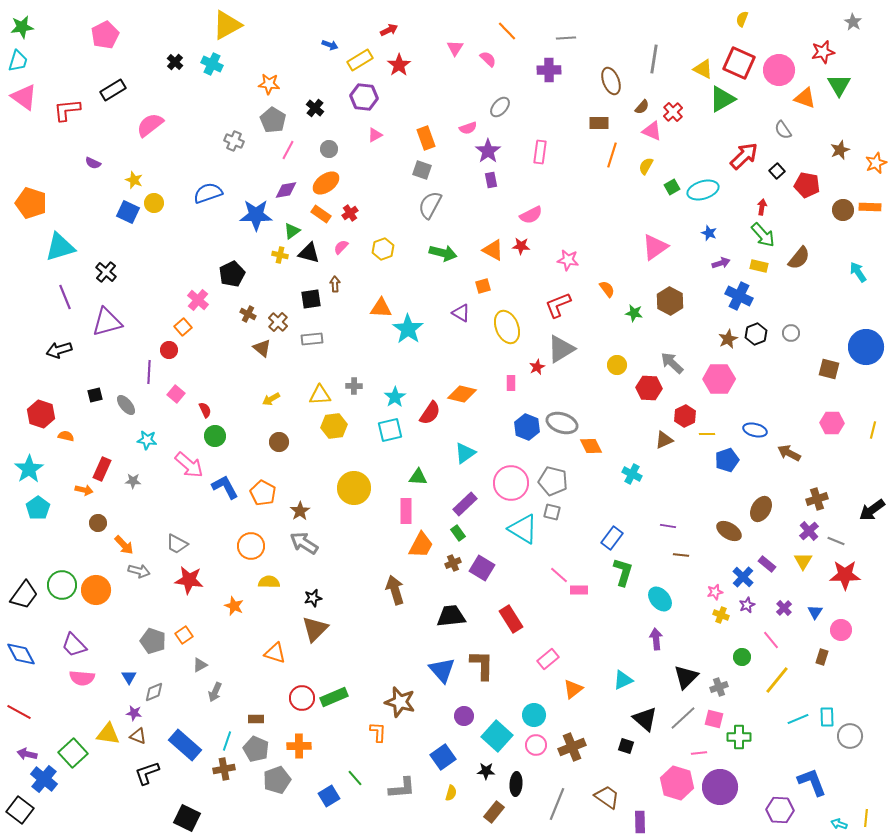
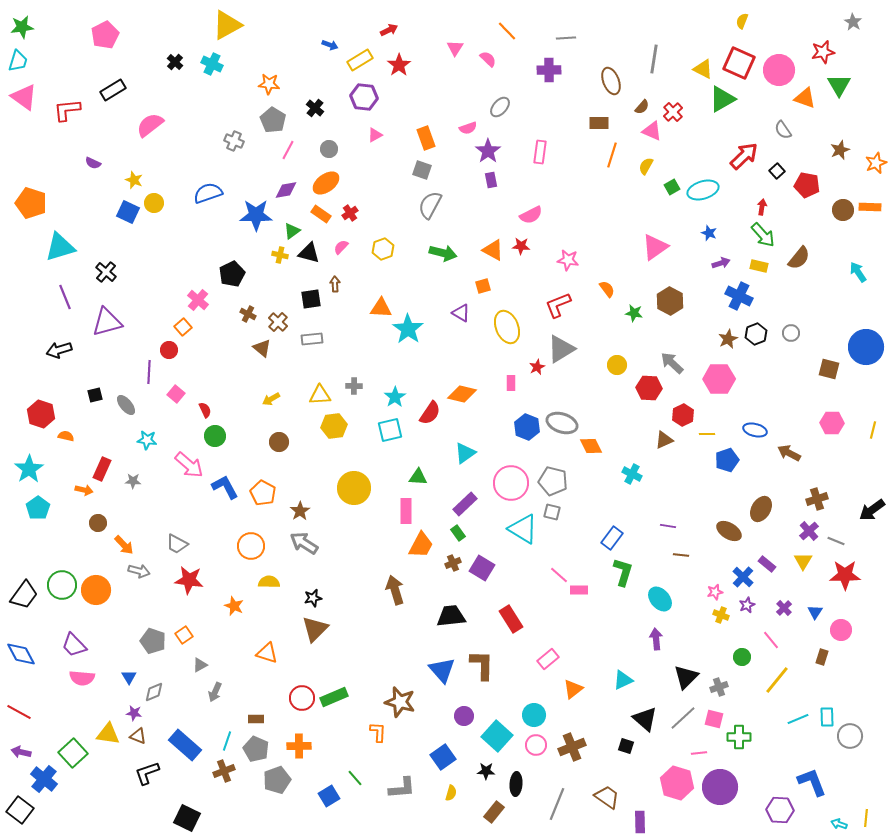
yellow semicircle at (742, 19): moved 2 px down
red hexagon at (685, 416): moved 2 px left, 1 px up
orange triangle at (275, 653): moved 8 px left
purple arrow at (27, 754): moved 6 px left, 2 px up
brown cross at (224, 769): moved 2 px down; rotated 10 degrees counterclockwise
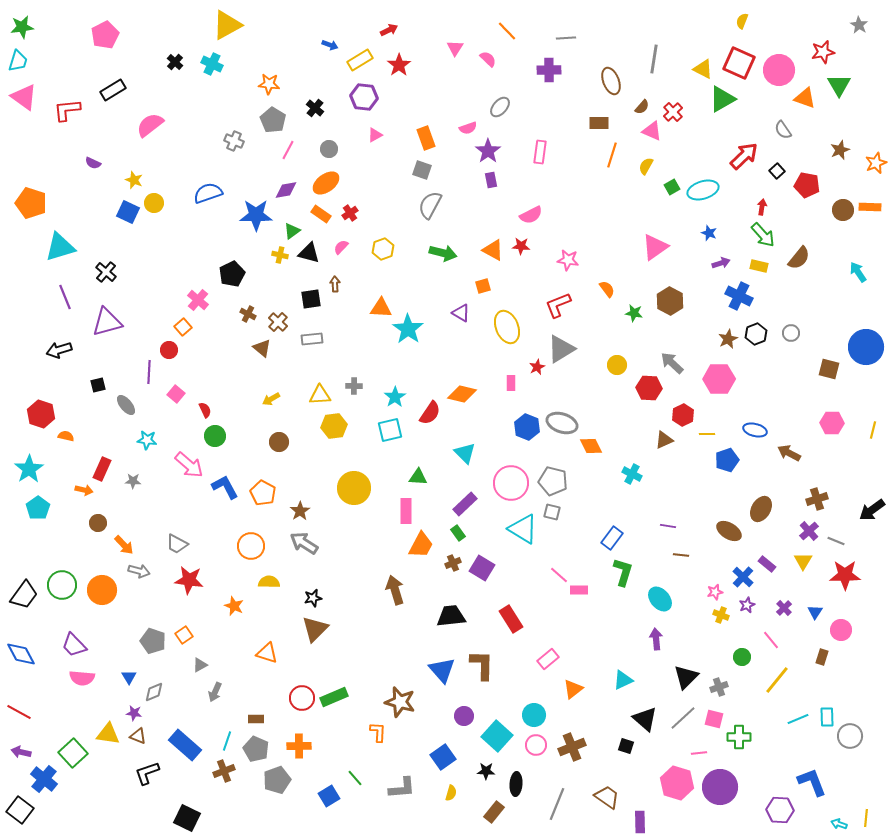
gray star at (853, 22): moved 6 px right, 3 px down
black square at (95, 395): moved 3 px right, 10 px up
cyan triangle at (465, 453): rotated 40 degrees counterclockwise
orange circle at (96, 590): moved 6 px right
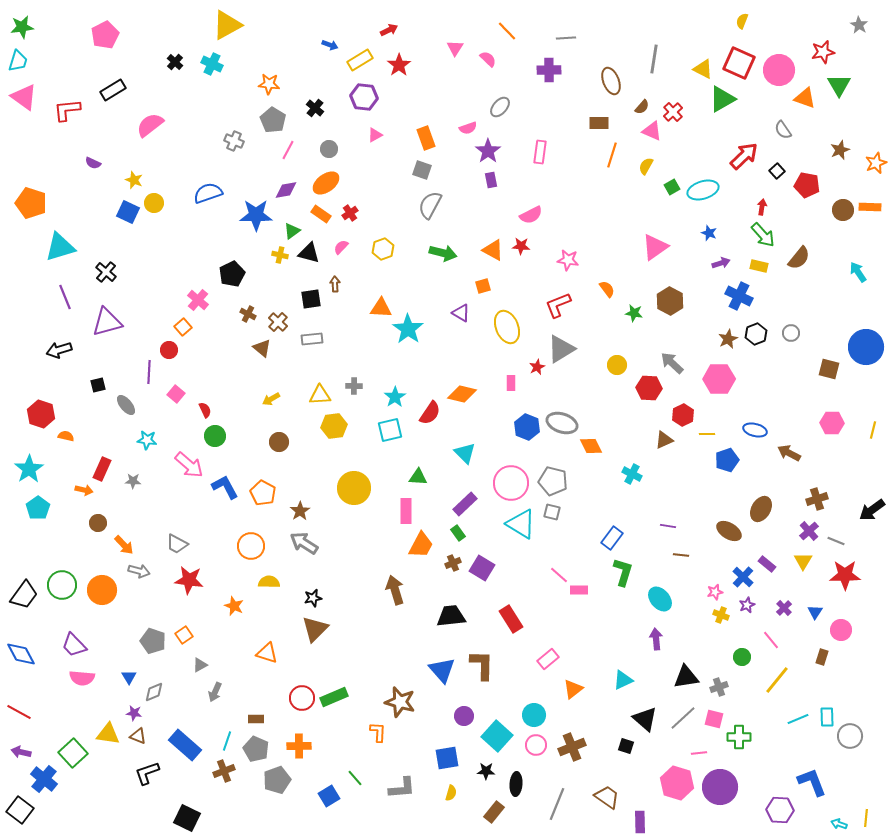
cyan triangle at (523, 529): moved 2 px left, 5 px up
black triangle at (686, 677): rotated 36 degrees clockwise
blue square at (443, 757): moved 4 px right, 1 px down; rotated 25 degrees clockwise
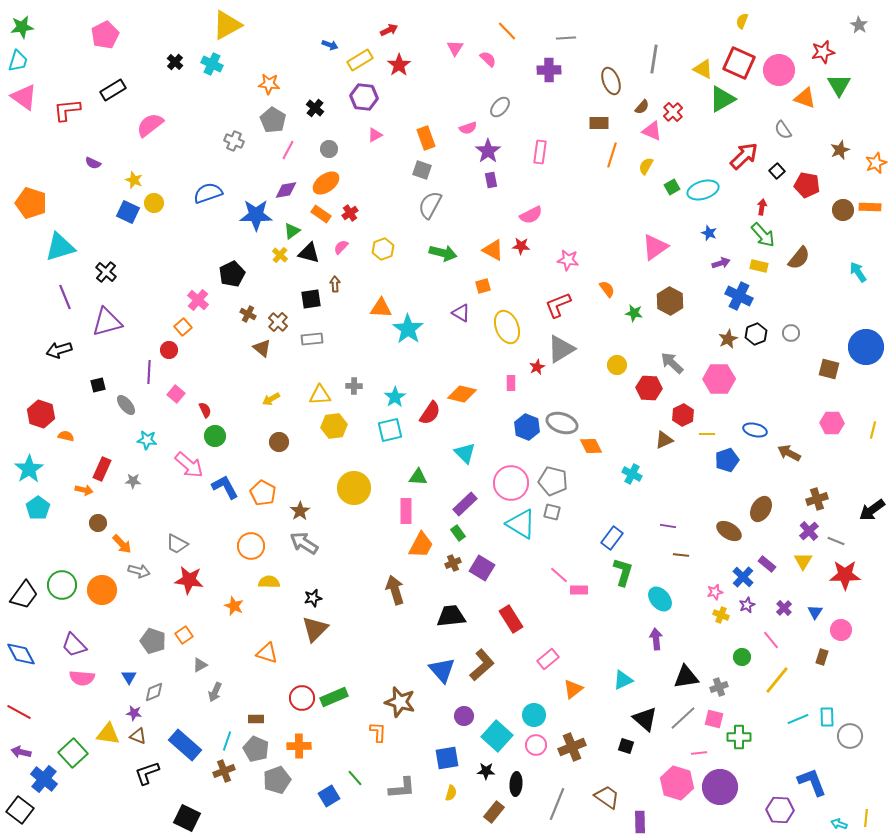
yellow cross at (280, 255): rotated 28 degrees clockwise
orange arrow at (124, 545): moved 2 px left, 1 px up
brown L-shape at (482, 665): rotated 48 degrees clockwise
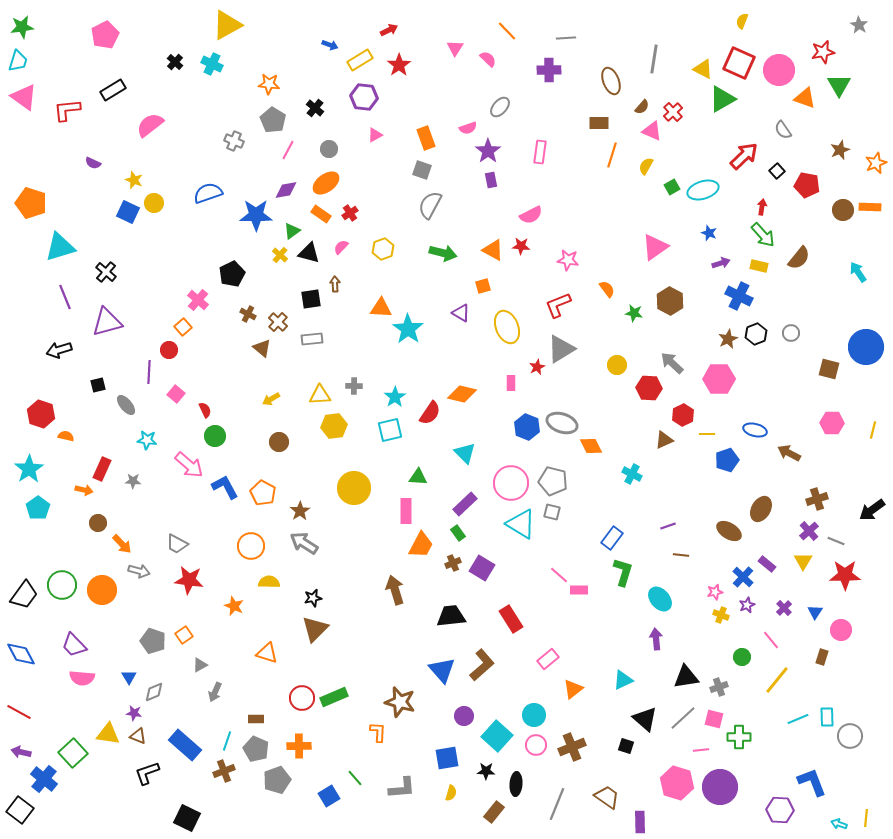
purple line at (668, 526): rotated 28 degrees counterclockwise
pink line at (699, 753): moved 2 px right, 3 px up
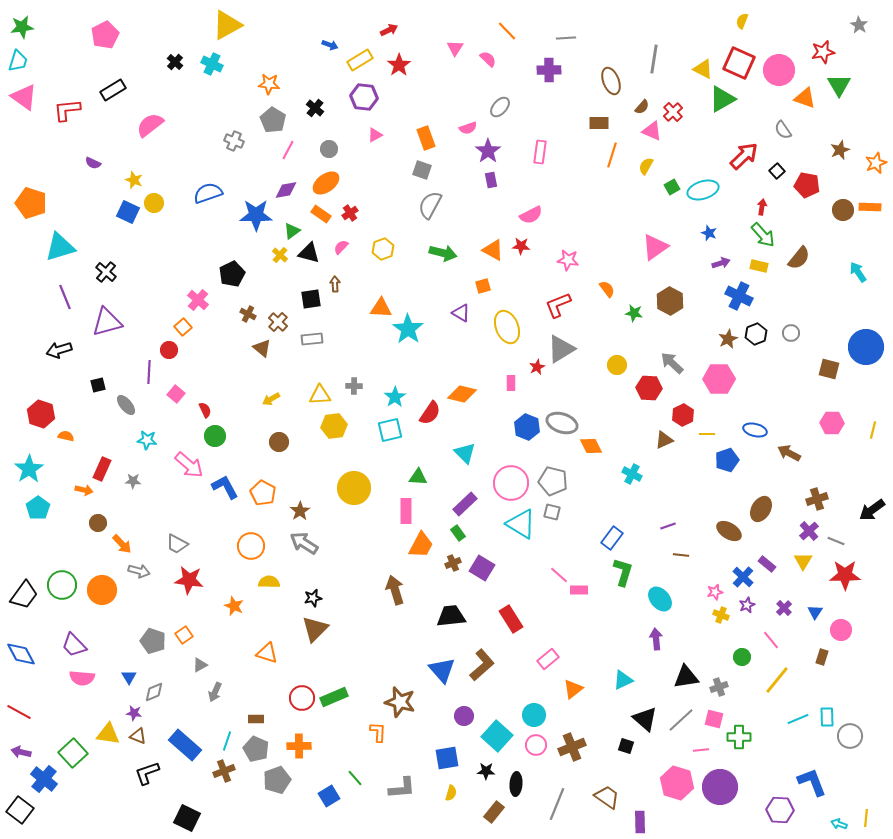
gray line at (683, 718): moved 2 px left, 2 px down
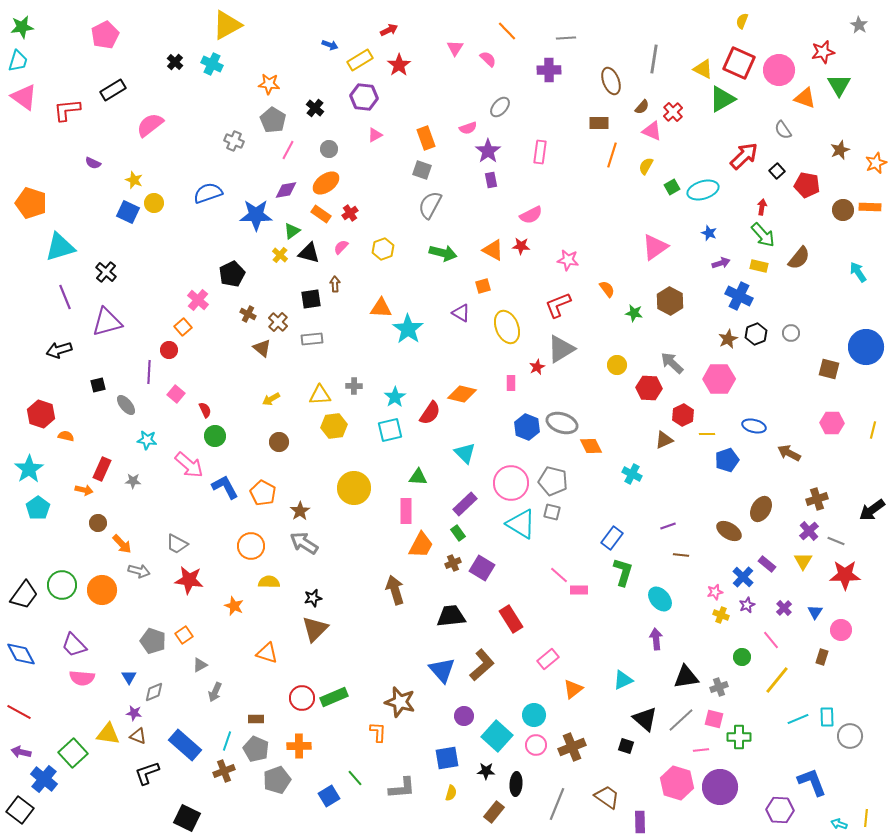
blue ellipse at (755, 430): moved 1 px left, 4 px up
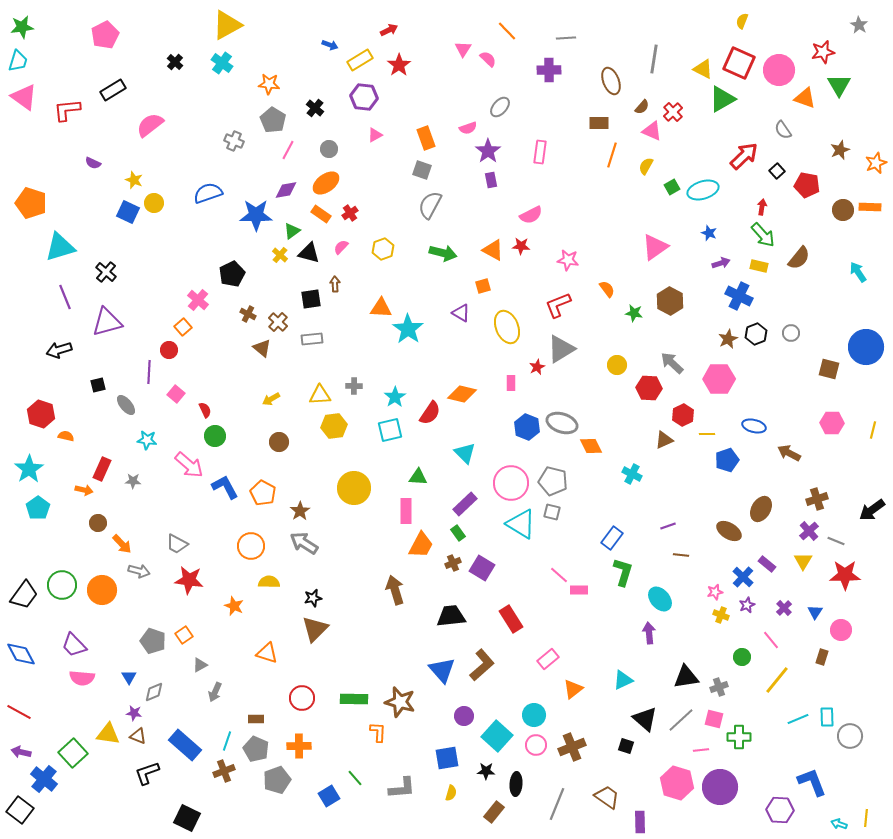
pink triangle at (455, 48): moved 8 px right, 1 px down
cyan cross at (212, 64): moved 10 px right, 1 px up; rotated 10 degrees clockwise
purple arrow at (656, 639): moved 7 px left, 6 px up
green rectangle at (334, 697): moved 20 px right, 2 px down; rotated 24 degrees clockwise
